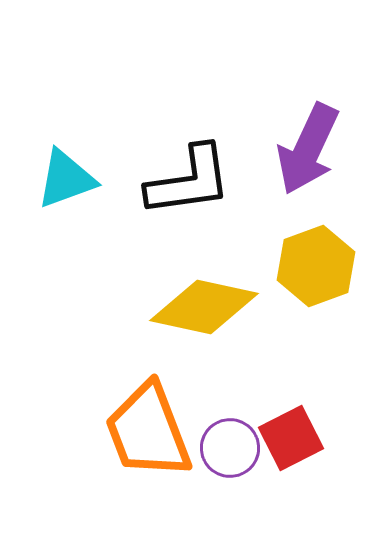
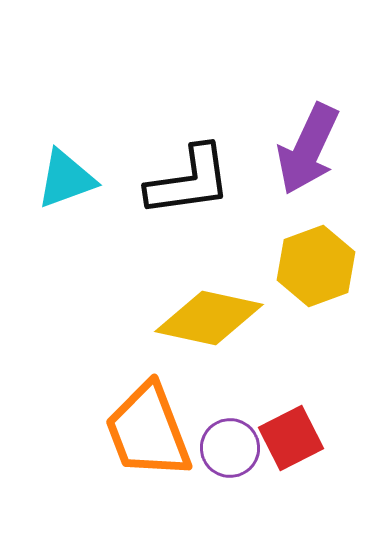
yellow diamond: moved 5 px right, 11 px down
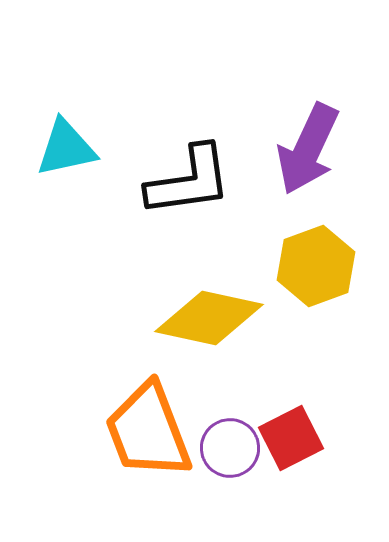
cyan triangle: moved 31 px up; rotated 8 degrees clockwise
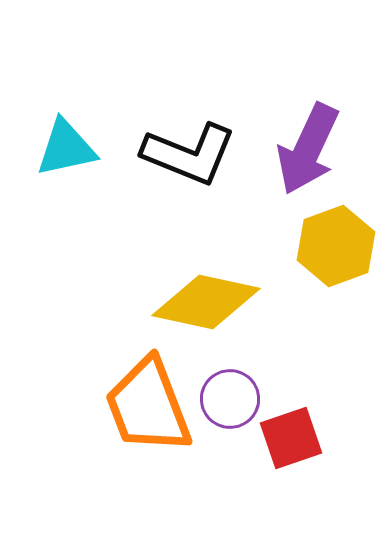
black L-shape: moved 27 px up; rotated 30 degrees clockwise
yellow hexagon: moved 20 px right, 20 px up
yellow diamond: moved 3 px left, 16 px up
orange trapezoid: moved 25 px up
red square: rotated 8 degrees clockwise
purple circle: moved 49 px up
